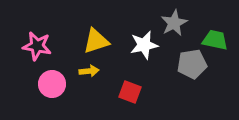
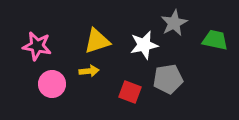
yellow triangle: moved 1 px right
gray pentagon: moved 24 px left, 15 px down
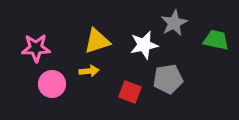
green trapezoid: moved 1 px right
pink star: moved 1 px left, 2 px down; rotated 12 degrees counterclockwise
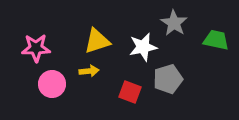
gray star: rotated 12 degrees counterclockwise
white star: moved 1 px left, 2 px down
gray pentagon: rotated 8 degrees counterclockwise
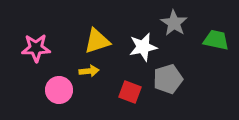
pink circle: moved 7 px right, 6 px down
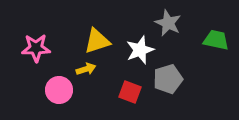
gray star: moved 6 px left; rotated 8 degrees counterclockwise
white star: moved 3 px left, 3 px down; rotated 8 degrees counterclockwise
yellow arrow: moved 3 px left, 2 px up; rotated 12 degrees counterclockwise
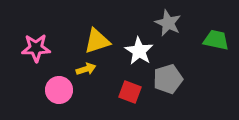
white star: moved 1 px left, 1 px down; rotated 20 degrees counterclockwise
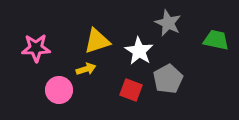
gray pentagon: rotated 12 degrees counterclockwise
red square: moved 1 px right, 2 px up
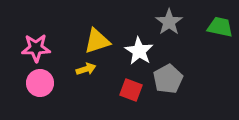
gray star: moved 1 px right, 1 px up; rotated 12 degrees clockwise
green trapezoid: moved 4 px right, 13 px up
pink circle: moved 19 px left, 7 px up
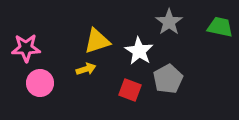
pink star: moved 10 px left
red square: moved 1 px left
